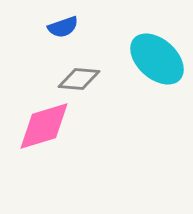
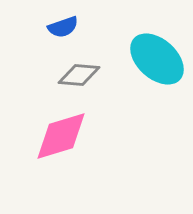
gray diamond: moved 4 px up
pink diamond: moved 17 px right, 10 px down
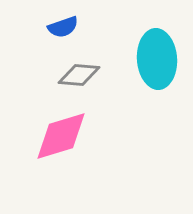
cyan ellipse: rotated 44 degrees clockwise
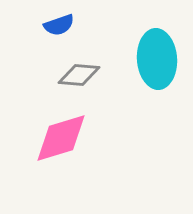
blue semicircle: moved 4 px left, 2 px up
pink diamond: moved 2 px down
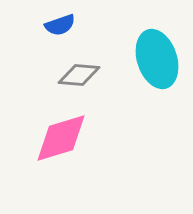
blue semicircle: moved 1 px right
cyan ellipse: rotated 14 degrees counterclockwise
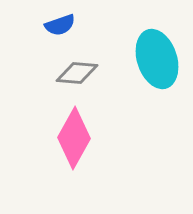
gray diamond: moved 2 px left, 2 px up
pink diamond: moved 13 px right; rotated 44 degrees counterclockwise
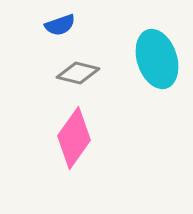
gray diamond: moved 1 px right; rotated 9 degrees clockwise
pink diamond: rotated 6 degrees clockwise
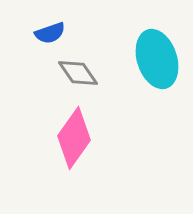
blue semicircle: moved 10 px left, 8 px down
gray diamond: rotated 42 degrees clockwise
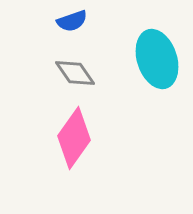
blue semicircle: moved 22 px right, 12 px up
gray diamond: moved 3 px left
